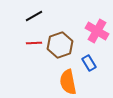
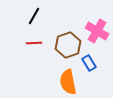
black line: rotated 30 degrees counterclockwise
brown hexagon: moved 8 px right
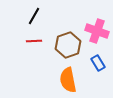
pink cross: rotated 10 degrees counterclockwise
red line: moved 2 px up
blue rectangle: moved 9 px right
orange semicircle: moved 2 px up
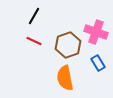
pink cross: moved 1 px left, 1 px down
red line: rotated 28 degrees clockwise
orange semicircle: moved 3 px left, 2 px up
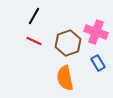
brown hexagon: moved 2 px up
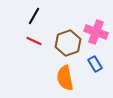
blue rectangle: moved 3 px left, 1 px down
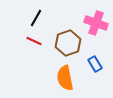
black line: moved 2 px right, 2 px down
pink cross: moved 9 px up
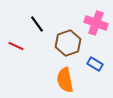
black line: moved 1 px right, 6 px down; rotated 66 degrees counterclockwise
red line: moved 18 px left, 5 px down
blue rectangle: rotated 28 degrees counterclockwise
orange semicircle: moved 2 px down
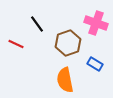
red line: moved 2 px up
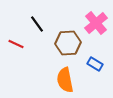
pink cross: rotated 30 degrees clockwise
brown hexagon: rotated 15 degrees clockwise
